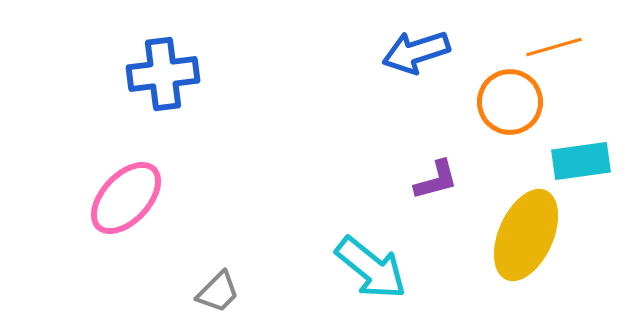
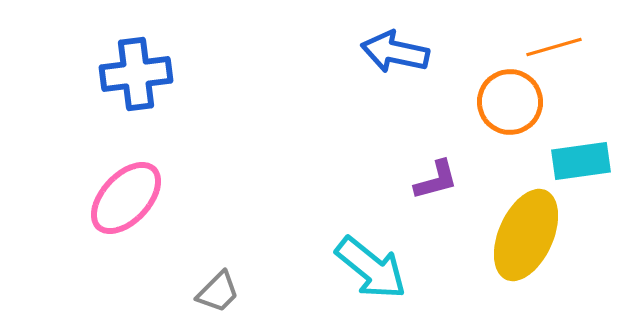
blue arrow: moved 21 px left; rotated 30 degrees clockwise
blue cross: moved 27 px left
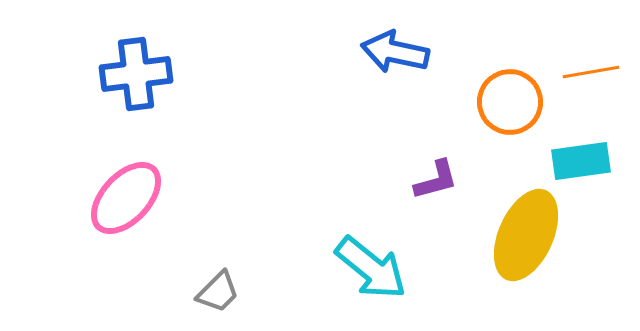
orange line: moved 37 px right, 25 px down; rotated 6 degrees clockwise
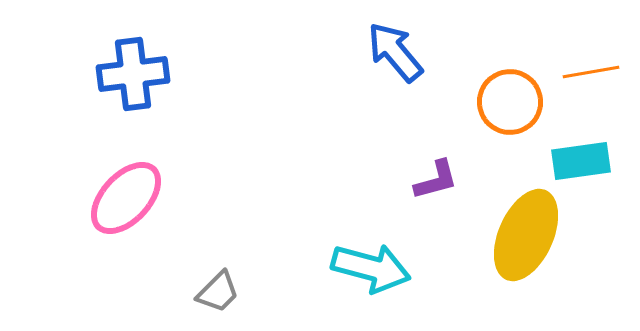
blue arrow: rotated 38 degrees clockwise
blue cross: moved 3 px left
cyan arrow: rotated 24 degrees counterclockwise
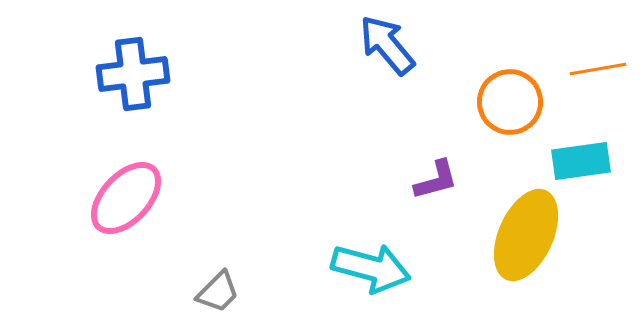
blue arrow: moved 8 px left, 7 px up
orange line: moved 7 px right, 3 px up
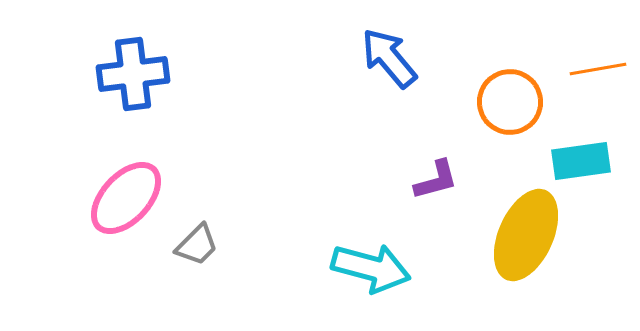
blue arrow: moved 2 px right, 13 px down
gray trapezoid: moved 21 px left, 47 px up
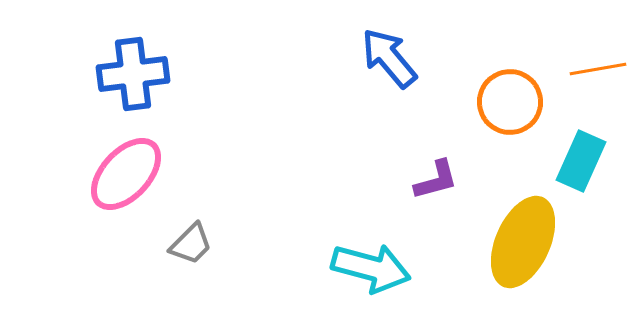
cyan rectangle: rotated 58 degrees counterclockwise
pink ellipse: moved 24 px up
yellow ellipse: moved 3 px left, 7 px down
gray trapezoid: moved 6 px left, 1 px up
